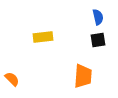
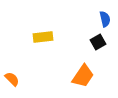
blue semicircle: moved 7 px right, 2 px down
black square: moved 2 px down; rotated 21 degrees counterclockwise
orange trapezoid: rotated 30 degrees clockwise
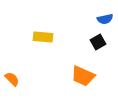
blue semicircle: rotated 91 degrees clockwise
yellow rectangle: rotated 12 degrees clockwise
orange trapezoid: rotated 80 degrees clockwise
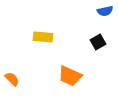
blue semicircle: moved 8 px up
orange trapezoid: moved 13 px left
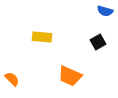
blue semicircle: rotated 28 degrees clockwise
yellow rectangle: moved 1 px left
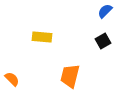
blue semicircle: rotated 119 degrees clockwise
black square: moved 5 px right, 1 px up
orange trapezoid: rotated 80 degrees clockwise
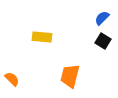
blue semicircle: moved 3 px left, 7 px down
black square: rotated 28 degrees counterclockwise
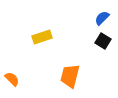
yellow rectangle: rotated 24 degrees counterclockwise
